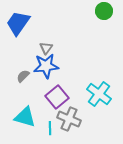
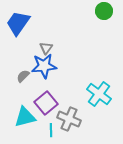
blue star: moved 2 px left
purple square: moved 11 px left, 6 px down
cyan triangle: rotated 30 degrees counterclockwise
cyan line: moved 1 px right, 2 px down
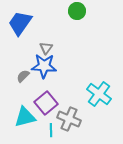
green circle: moved 27 px left
blue trapezoid: moved 2 px right
blue star: rotated 10 degrees clockwise
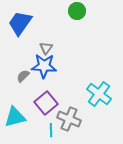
cyan triangle: moved 10 px left
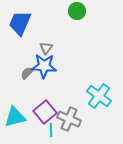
blue trapezoid: rotated 12 degrees counterclockwise
gray semicircle: moved 4 px right, 3 px up
cyan cross: moved 2 px down
purple square: moved 1 px left, 9 px down
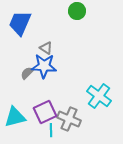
gray triangle: rotated 32 degrees counterclockwise
purple square: rotated 15 degrees clockwise
